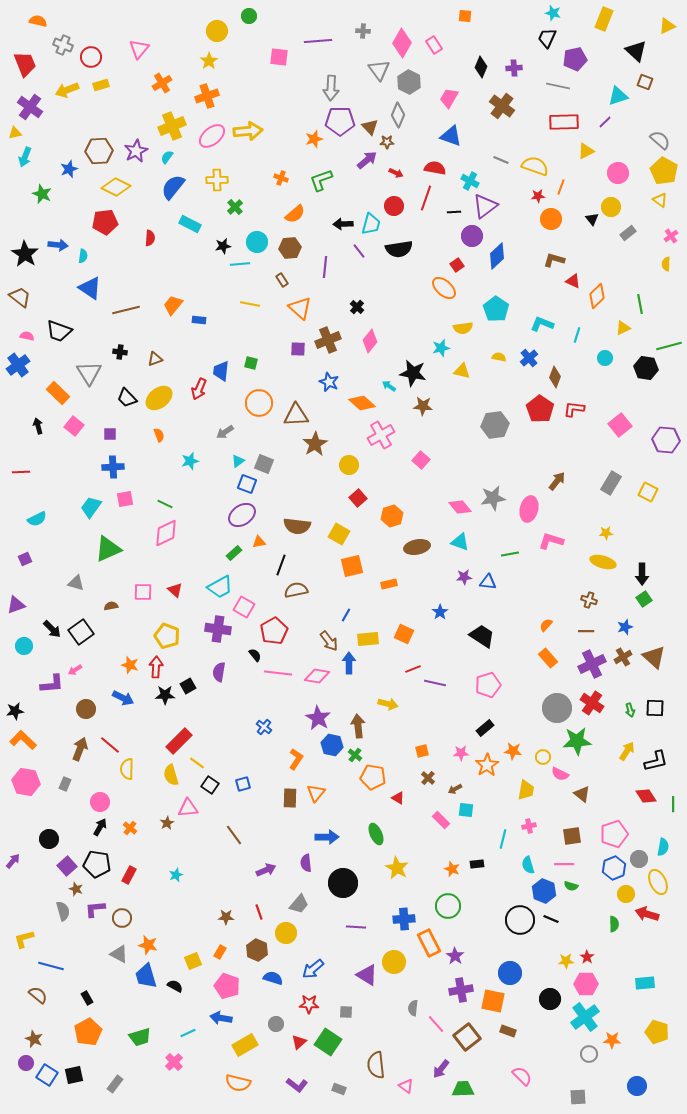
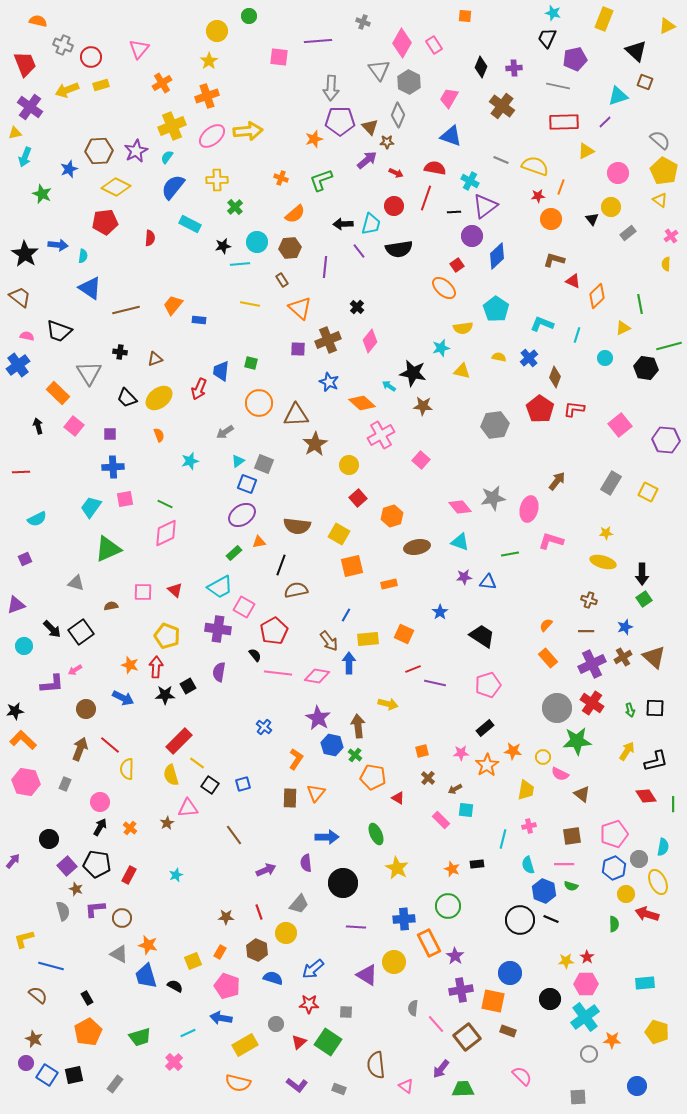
gray cross at (363, 31): moved 9 px up; rotated 16 degrees clockwise
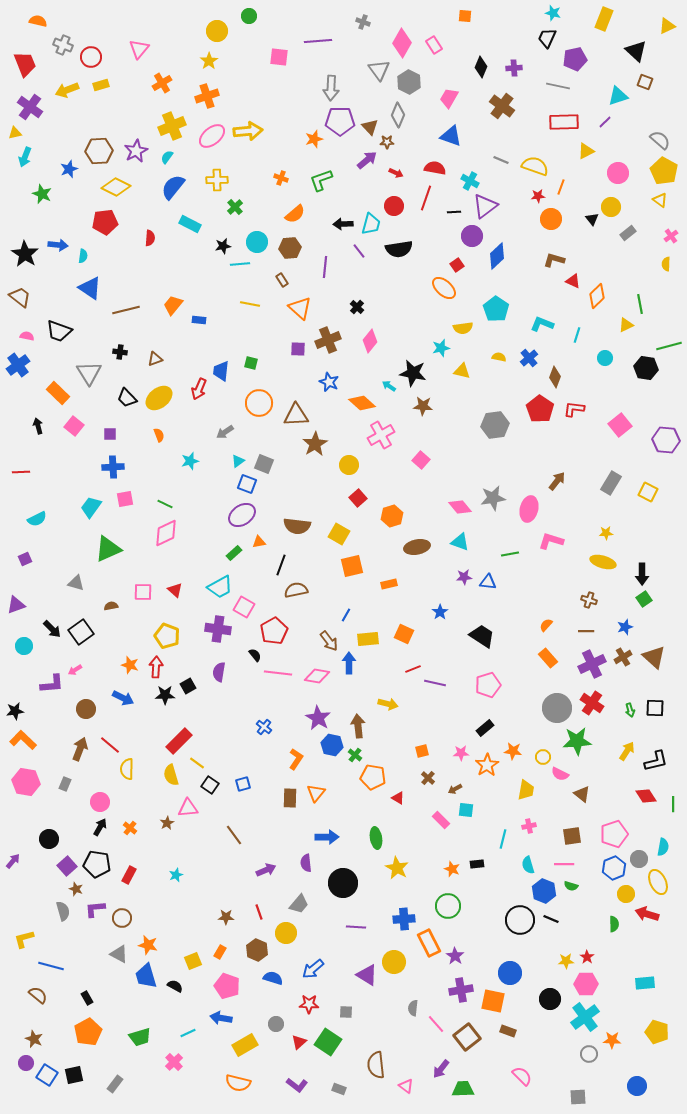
yellow triangle at (623, 328): moved 3 px right, 3 px up
green ellipse at (376, 834): moved 4 px down; rotated 15 degrees clockwise
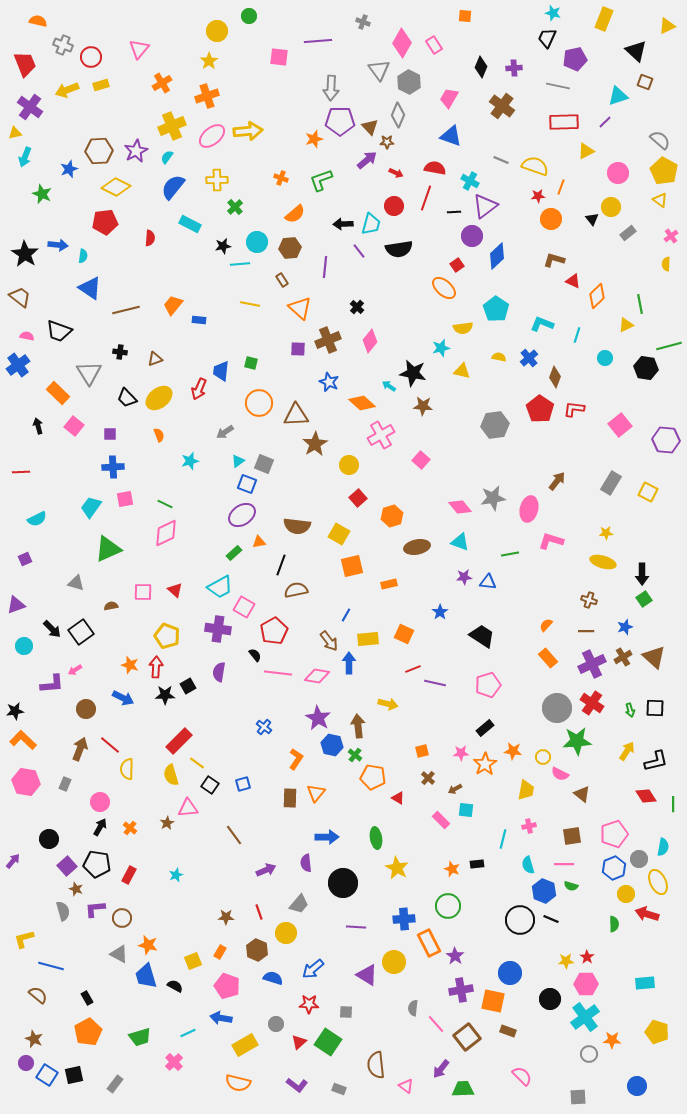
orange star at (487, 765): moved 2 px left, 1 px up
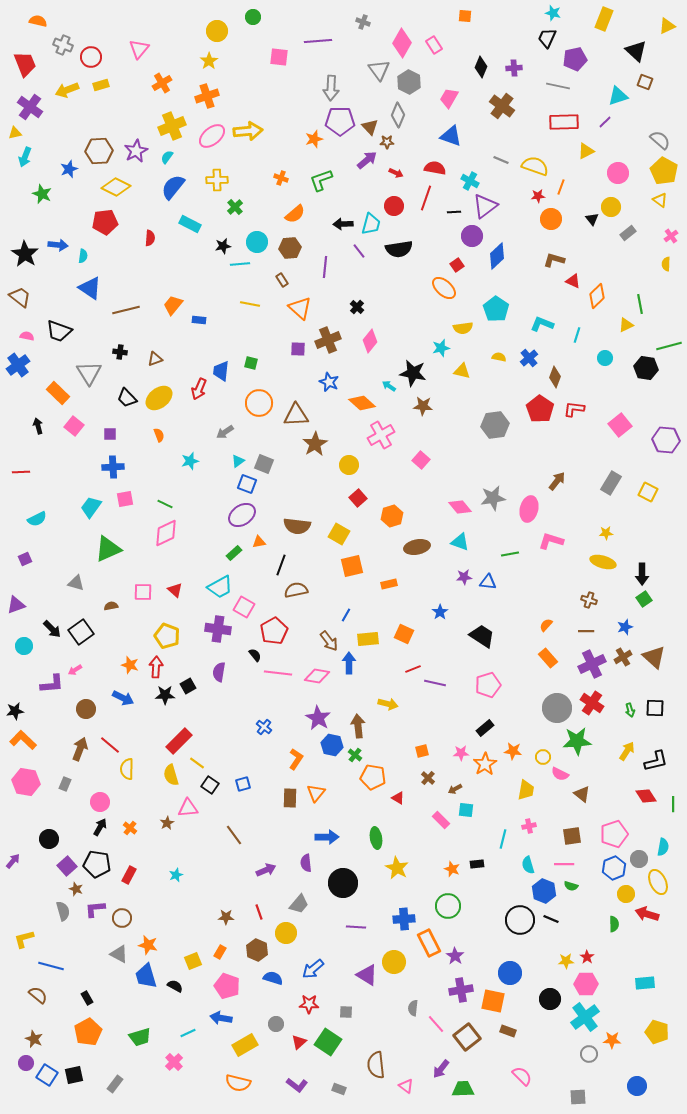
green circle at (249, 16): moved 4 px right, 1 px down
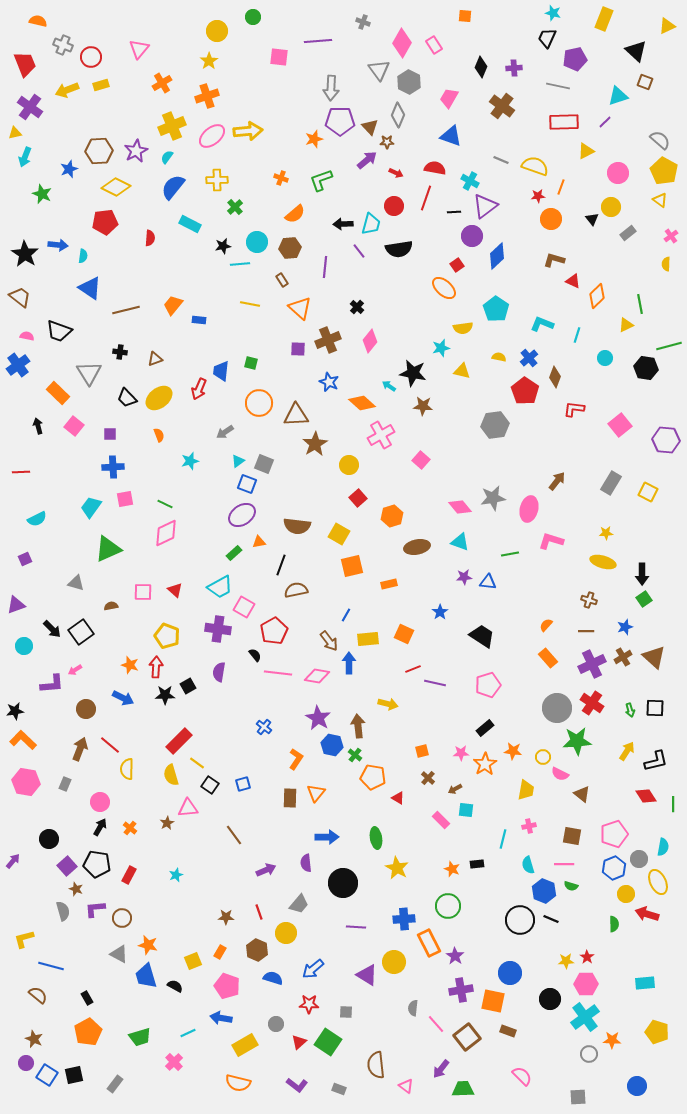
red pentagon at (540, 409): moved 15 px left, 18 px up
brown square at (572, 836): rotated 18 degrees clockwise
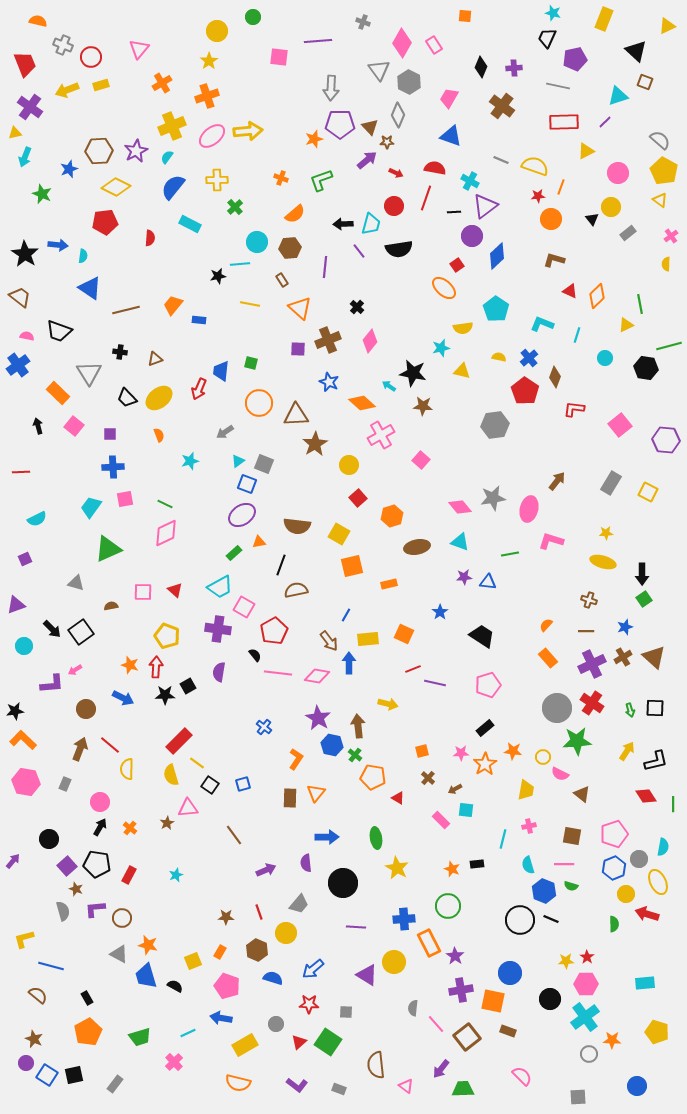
purple pentagon at (340, 121): moved 3 px down
black star at (223, 246): moved 5 px left, 30 px down
red triangle at (573, 281): moved 3 px left, 10 px down
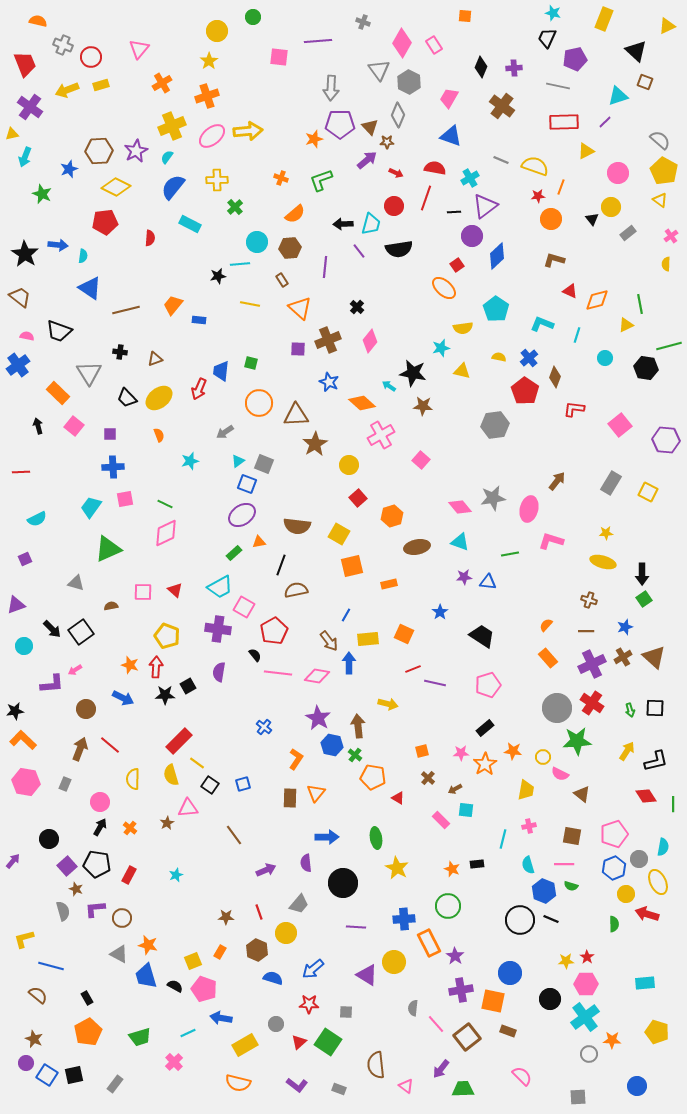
yellow triangle at (15, 133): moved 3 px left, 1 px down
cyan cross at (470, 181): moved 3 px up; rotated 30 degrees clockwise
orange diamond at (597, 296): moved 4 px down; rotated 30 degrees clockwise
yellow semicircle at (127, 769): moved 6 px right, 10 px down
pink pentagon at (227, 986): moved 23 px left, 3 px down
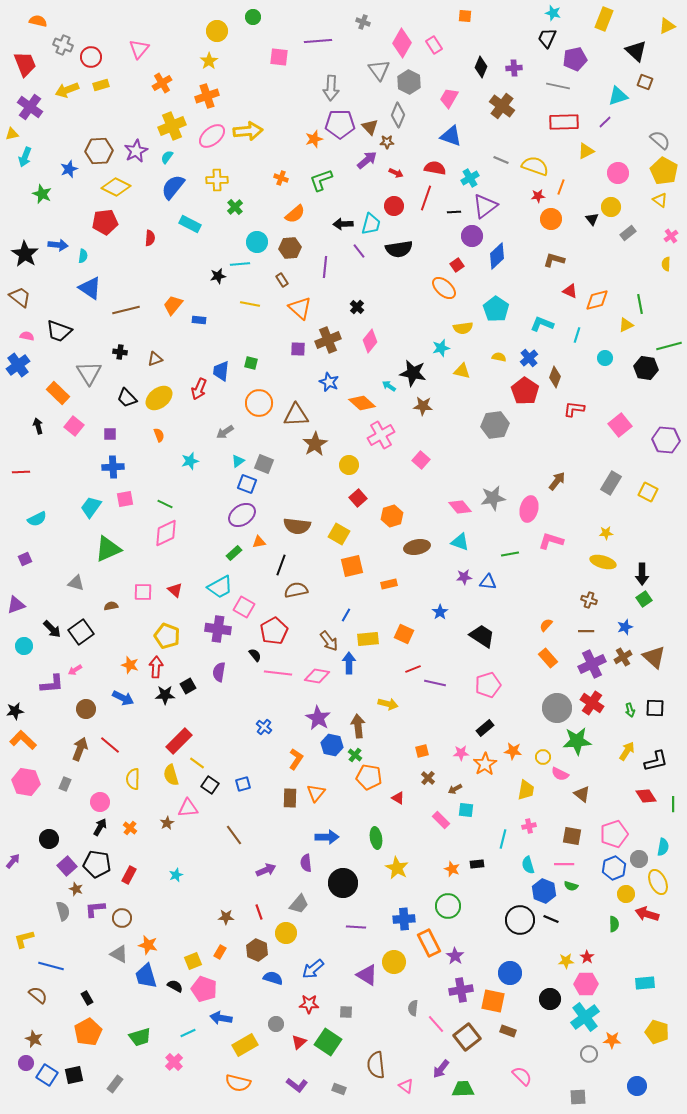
orange pentagon at (373, 777): moved 4 px left
